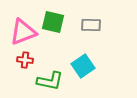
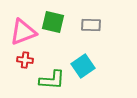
green L-shape: moved 2 px right, 1 px up; rotated 8 degrees counterclockwise
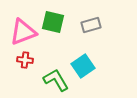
gray rectangle: rotated 18 degrees counterclockwise
green L-shape: moved 4 px right; rotated 124 degrees counterclockwise
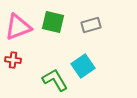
pink triangle: moved 5 px left, 5 px up
red cross: moved 12 px left
green L-shape: moved 1 px left
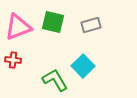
cyan square: rotated 10 degrees counterclockwise
